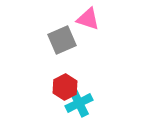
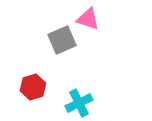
red hexagon: moved 32 px left; rotated 10 degrees clockwise
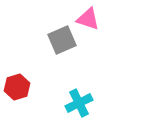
red hexagon: moved 16 px left
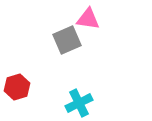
pink triangle: rotated 10 degrees counterclockwise
gray square: moved 5 px right
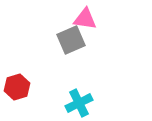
pink triangle: moved 3 px left
gray square: moved 4 px right
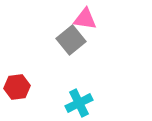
gray square: rotated 16 degrees counterclockwise
red hexagon: rotated 10 degrees clockwise
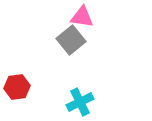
pink triangle: moved 3 px left, 2 px up
cyan cross: moved 1 px right, 1 px up
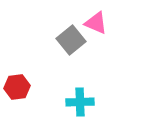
pink triangle: moved 14 px right, 6 px down; rotated 15 degrees clockwise
cyan cross: rotated 24 degrees clockwise
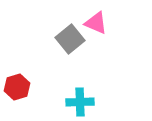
gray square: moved 1 px left, 1 px up
red hexagon: rotated 10 degrees counterclockwise
